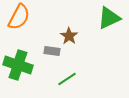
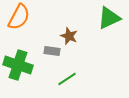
brown star: rotated 12 degrees counterclockwise
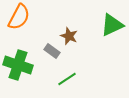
green triangle: moved 3 px right, 7 px down
gray rectangle: rotated 28 degrees clockwise
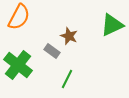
green cross: rotated 20 degrees clockwise
green line: rotated 30 degrees counterclockwise
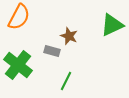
gray rectangle: rotated 21 degrees counterclockwise
green line: moved 1 px left, 2 px down
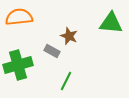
orange semicircle: rotated 124 degrees counterclockwise
green triangle: moved 1 px left, 2 px up; rotated 30 degrees clockwise
gray rectangle: rotated 14 degrees clockwise
green cross: rotated 36 degrees clockwise
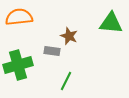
gray rectangle: rotated 21 degrees counterclockwise
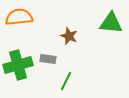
gray rectangle: moved 4 px left, 8 px down
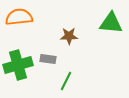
brown star: rotated 24 degrees counterclockwise
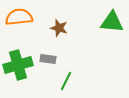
green triangle: moved 1 px right, 1 px up
brown star: moved 10 px left, 8 px up; rotated 18 degrees clockwise
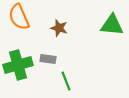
orange semicircle: rotated 108 degrees counterclockwise
green triangle: moved 3 px down
green line: rotated 48 degrees counterclockwise
